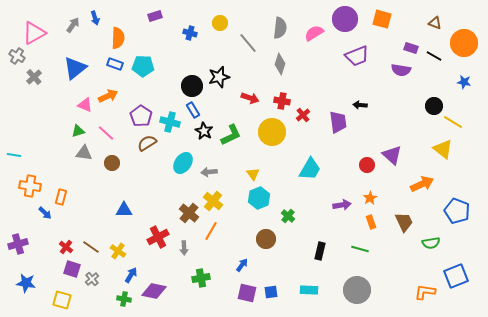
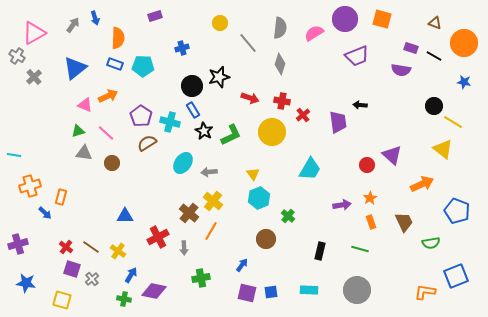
blue cross at (190, 33): moved 8 px left, 15 px down; rotated 32 degrees counterclockwise
orange cross at (30, 186): rotated 25 degrees counterclockwise
blue triangle at (124, 210): moved 1 px right, 6 px down
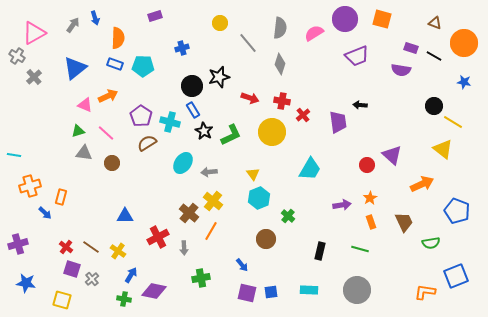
blue arrow at (242, 265): rotated 104 degrees clockwise
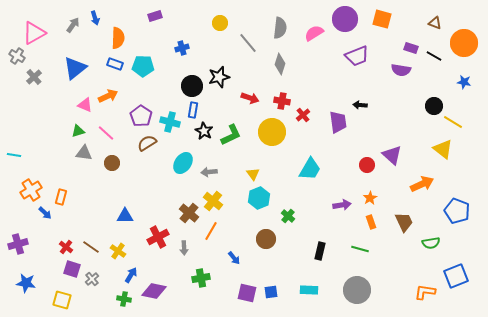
blue rectangle at (193, 110): rotated 42 degrees clockwise
orange cross at (30, 186): moved 1 px right, 4 px down; rotated 15 degrees counterclockwise
blue arrow at (242, 265): moved 8 px left, 7 px up
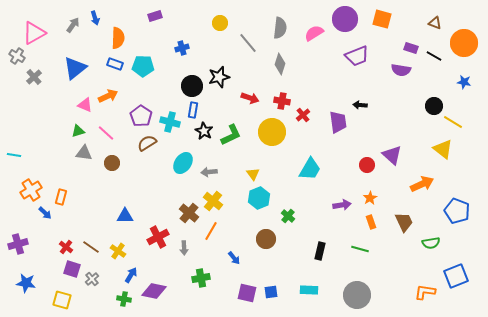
gray circle at (357, 290): moved 5 px down
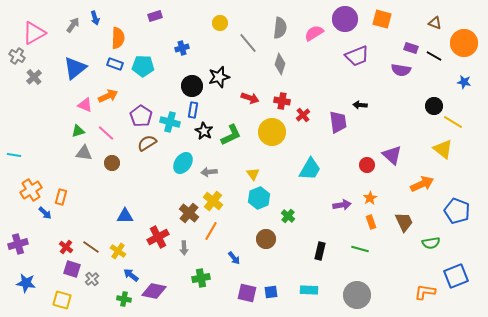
blue arrow at (131, 275): rotated 84 degrees counterclockwise
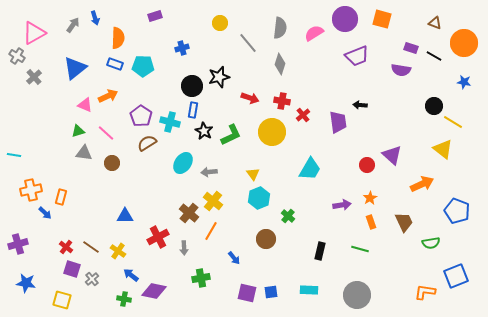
orange cross at (31, 190): rotated 20 degrees clockwise
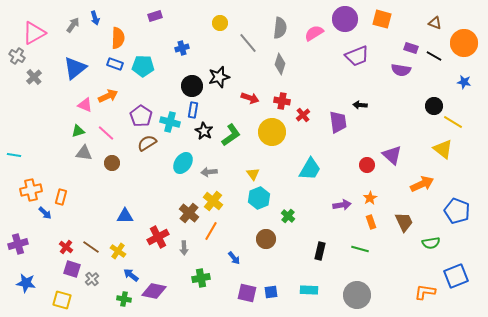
green L-shape at (231, 135): rotated 10 degrees counterclockwise
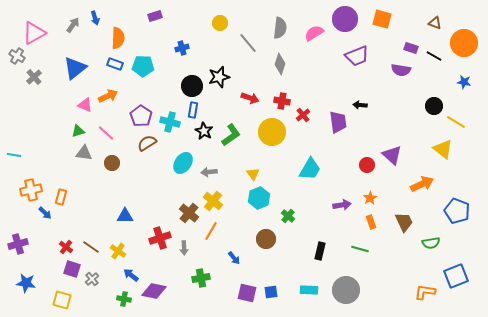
yellow line at (453, 122): moved 3 px right
red cross at (158, 237): moved 2 px right, 1 px down; rotated 10 degrees clockwise
gray circle at (357, 295): moved 11 px left, 5 px up
